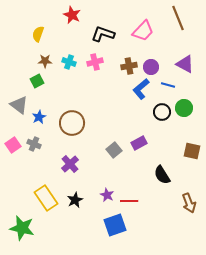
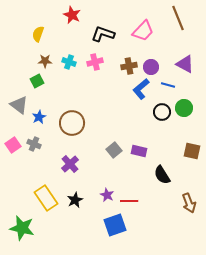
purple rectangle: moved 8 px down; rotated 42 degrees clockwise
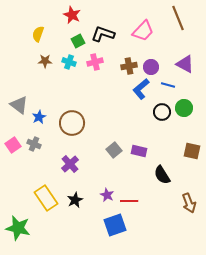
green square: moved 41 px right, 40 px up
green star: moved 4 px left
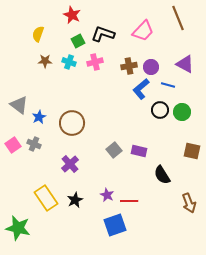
green circle: moved 2 px left, 4 px down
black circle: moved 2 px left, 2 px up
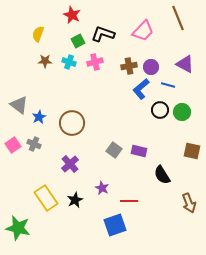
gray square: rotated 14 degrees counterclockwise
purple star: moved 5 px left, 7 px up
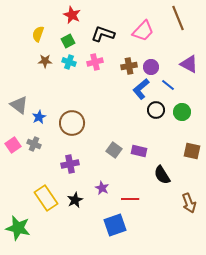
green square: moved 10 px left
purple triangle: moved 4 px right
blue line: rotated 24 degrees clockwise
black circle: moved 4 px left
purple cross: rotated 30 degrees clockwise
red line: moved 1 px right, 2 px up
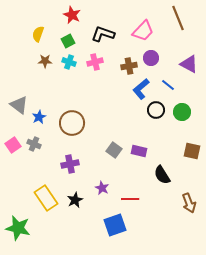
purple circle: moved 9 px up
